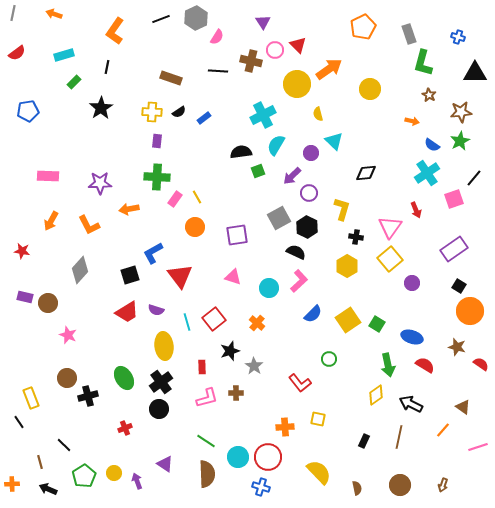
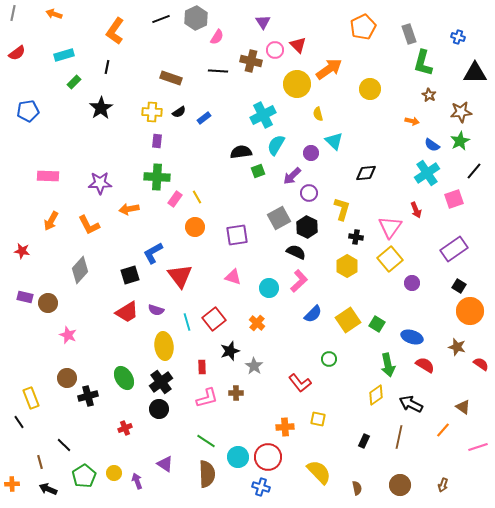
black line at (474, 178): moved 7 px up
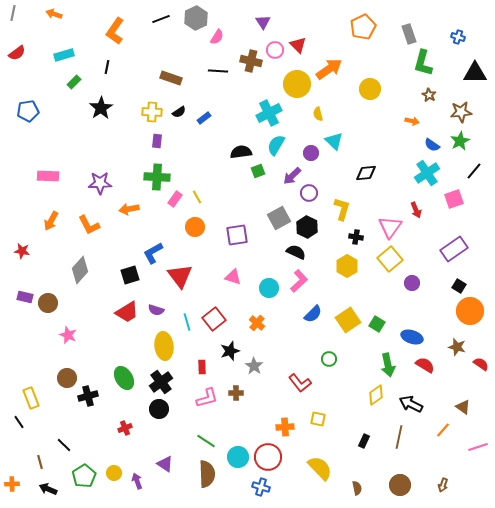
cyan cross at (263, 115): moved 6 px right, 2 px up
yellow semicircle at (319, 472): moved 1 px right, 4 px up
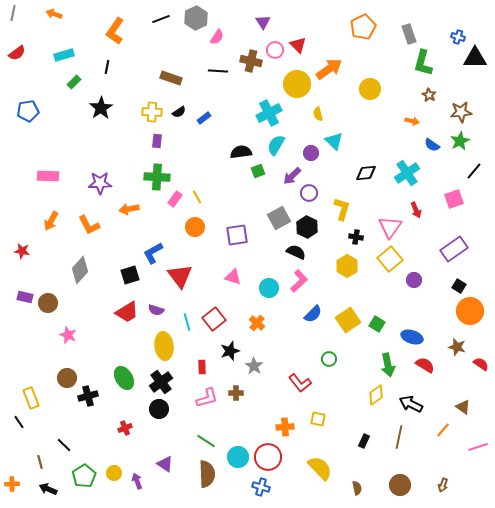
black triangle at (475, 73): moved 15 px up
cyan cross at (427, 173): moved 20 px left
purple circle at (412, 283): moved 2 px right, 3 px up
